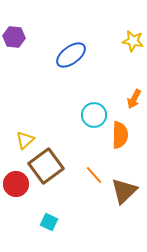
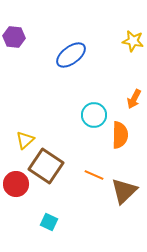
brown square: rotated 20 degrees counterclockwise
orange line: rotated 24 degrees counterclockwise
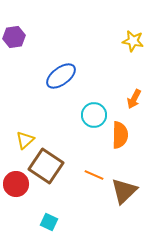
purple hexagon: rotated 15 degrees counterclockwise
blue ellipse: moved 10 px left, 21 px down
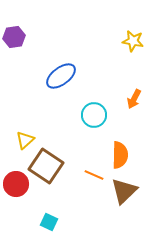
orange semicircle: moved 20 px down
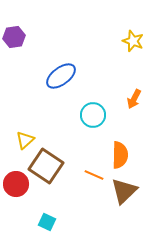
yellow star: rotated 10 degrees clockwise
cyan circle: moved 1 px left
cyan square: moved 2 px left
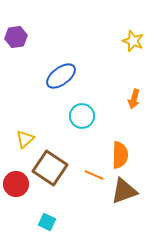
purple hexagon: moved 2 px right
orange arrow: rotated 12 degrees counterclockwise
cyan circle: moved 11 px left, 1 px down
yellow triangle: moved 1 px up
brown square: moved 4 px right, 2 px down
brown triangle: rotated 24 degrees clockwise
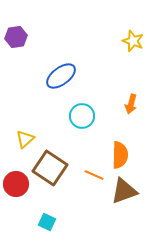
orange arrow: moved 3 px left, 5 px down
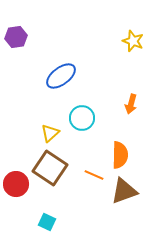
cyan circle: moved 2 px down
yellow triangle: moved 25 px right, 6 px up
